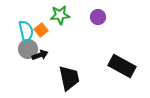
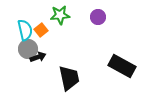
cyan semicircle: moved 1 px left, 1 px up
black arrow: moved 2 px left, 2 px down
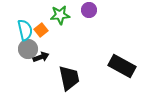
purple circle: moved 9 px left, 7 px up
black arrow: moved 3 px right
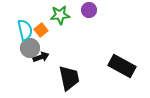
gray circle: moved 2 px right, 1 px up
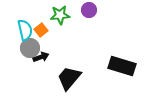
black rectangle: rotated 12 degrees counterclockwise
black trapezoid: rotated 128 degrees counterclockwise
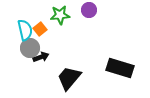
orange square: moved 1 px left, 1 px up
black rectangle: moved 2 px left, 2 px down
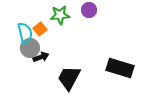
cyan semicircle: moved 3 px down
black trapezoid: rotated 12 degrees counterclockwise
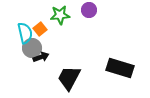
gray circle: moved 2 px right
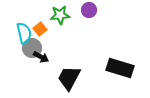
cyan semicircle: moved 1 px left
black arrow: rotated 49 degrees clockwise
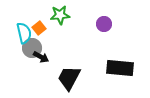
purple circle: moved 15 px right, 14 px down
orange square: moved 1 px left, 1 px up
black rectangle: rotated 12 degrees counterclockwise
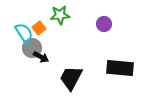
cyan semicircle: rotated 20 degrees counterclockwise
black trapezoid: moved 2 px right
